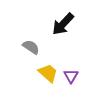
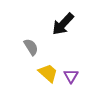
gray semicircle: rotated 24 degrees clockwise
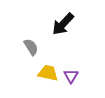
yellow trapezoid: rotated 30 degrees counterclockwise
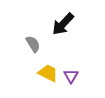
gray semicircle: moved 2 px right, 3 px up
yellow trapezoid: rotated 15 degrees clockwise
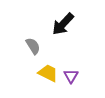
gray semicircle: moved 2 px down
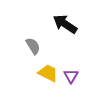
black arrow: moved 2 px right; rotated 80 degrees clockwise
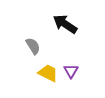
purple triangle: moved 5 px up
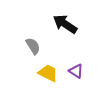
purple triangle: moved 5 px right; rotated 28 degrees counterclockwise
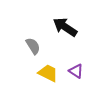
black arrow: moved 3 px down
